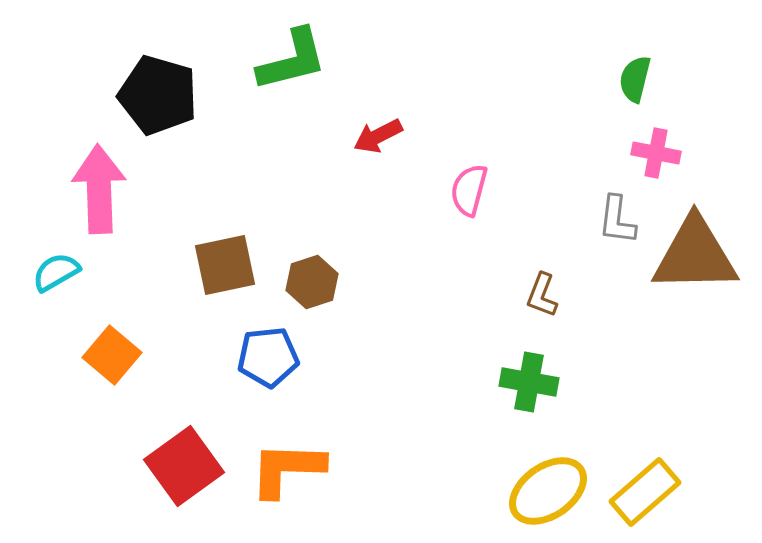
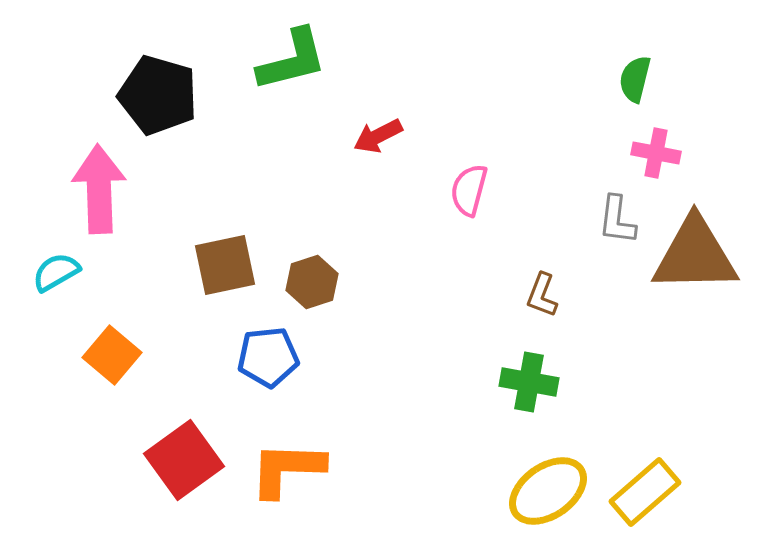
red square: moved 6 px up
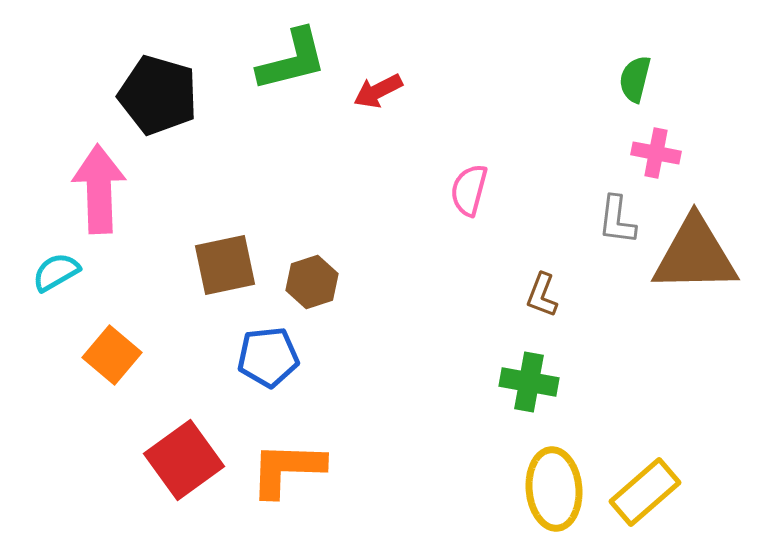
red arrow: moved 45 px up
yellow ellipse: moved 6 px right, 2 px up; rotated 60 degrees counterclockwise
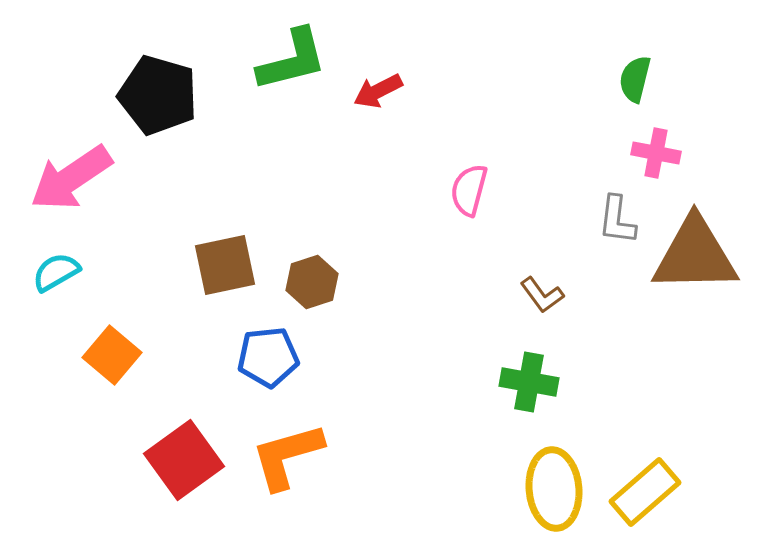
pink arrow: moved 28 px left, 11 px up; rotated 122 degrees counterclockwise
brown L-shape: rotated 57 degrees counterclockwise
orange L-shape: moved 13 px up; rotated 18 degrees counterclockwise
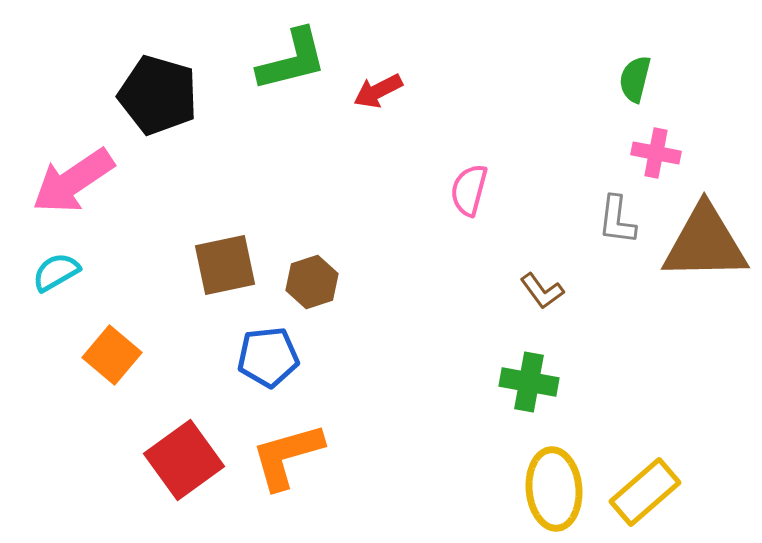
pink arrow: moved 2 px right, 3 px down
brown triangle: moved 10 px right, 12 px up
brown L-shape: moved 4 px up
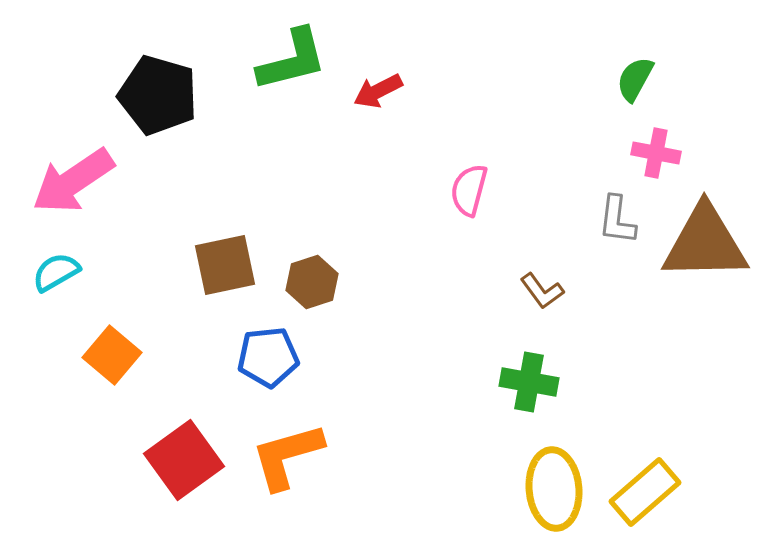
green semicircle: rotated 15 degrees clockwise
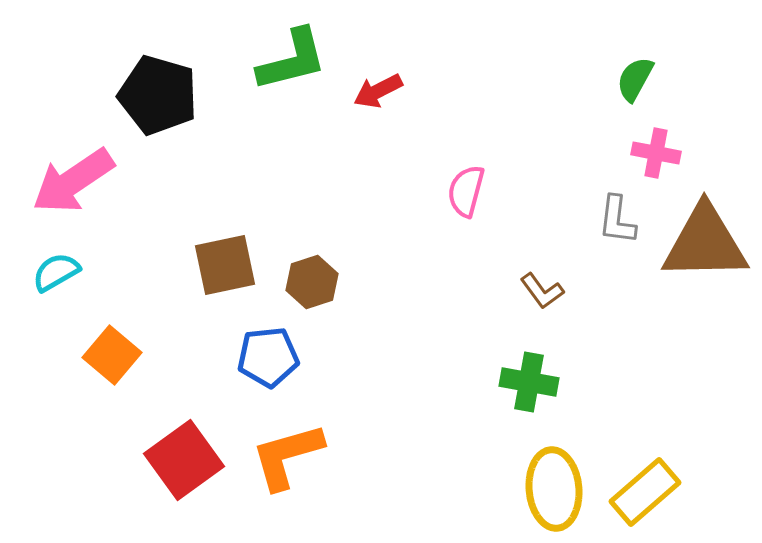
pink semicircle: moved 3 px left, 1 px down
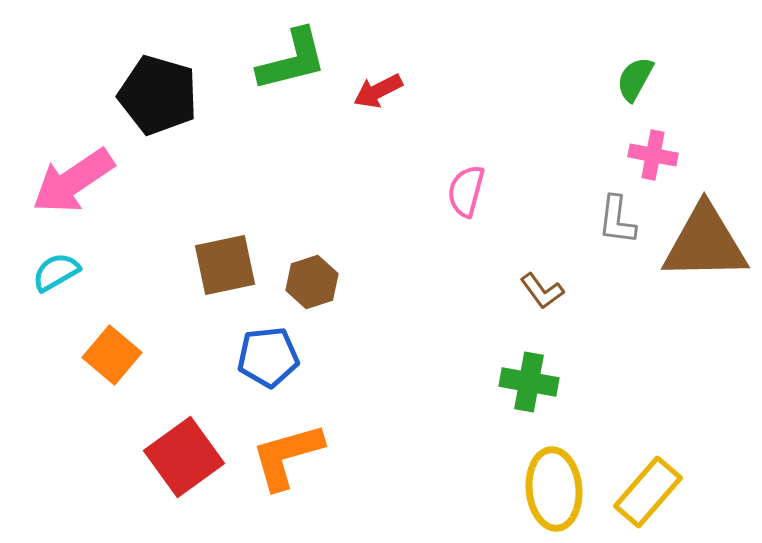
pink cross: moved 3 px left, 2 px down
red square: moved 3 px up
yellow rectangle: moved 3 px right; rotated 8 degrees counterclockwise
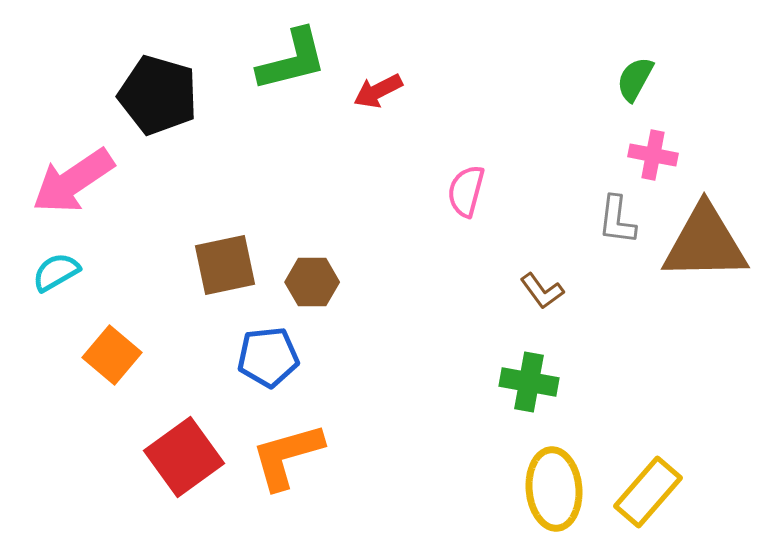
brown hexagon: rotated 18 degrees clockwise
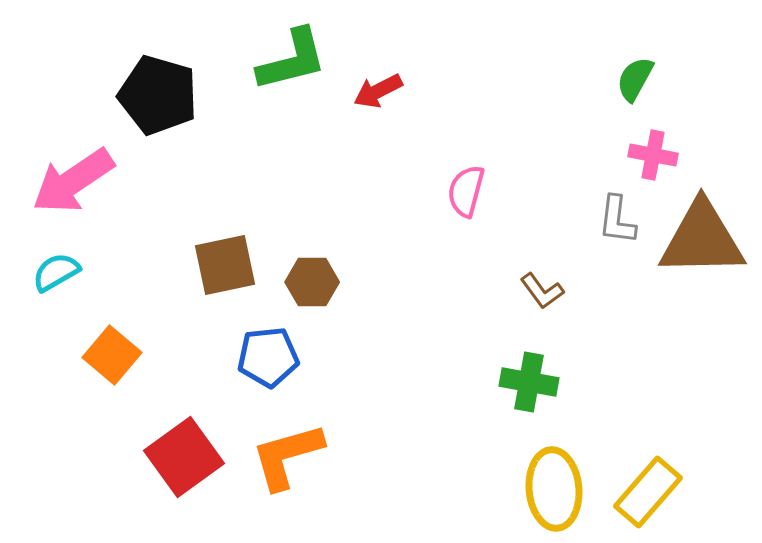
brown triangle: moved 3 px left, 4 px up
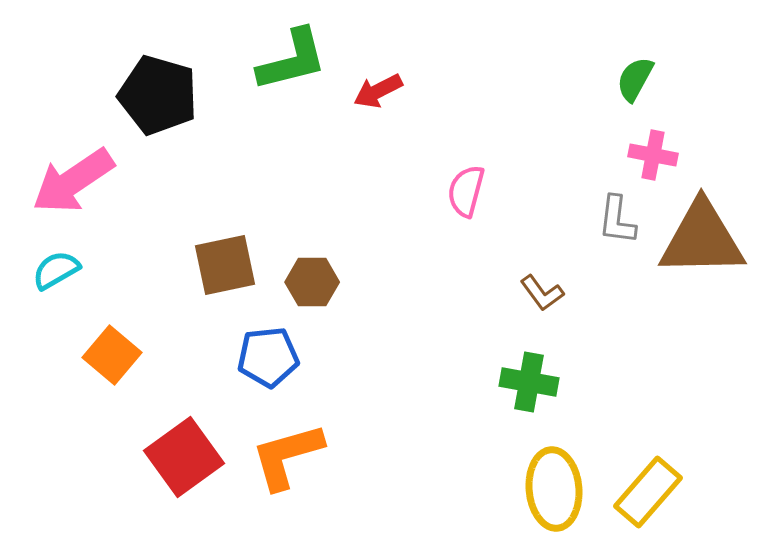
cyan semicircle: moved 2 px up
brown L-shape: moved 2 px down
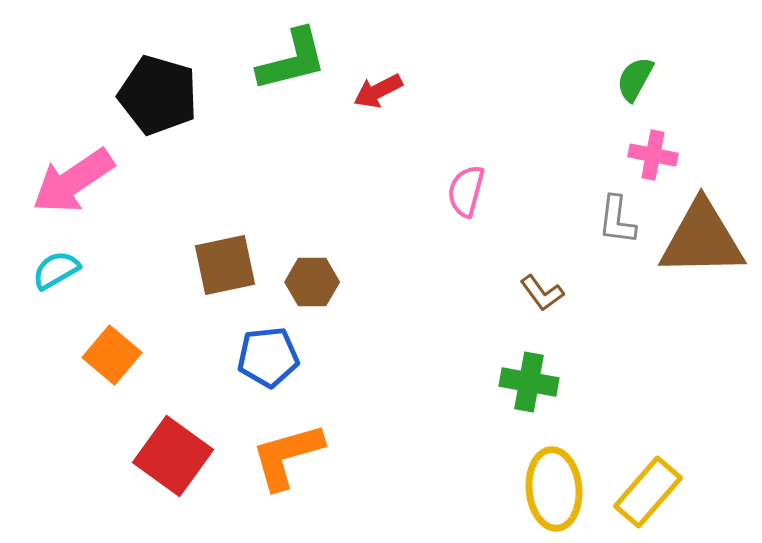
red square: moved 11 px left, 1 px up; rotated 18 degrees counterclockwise
